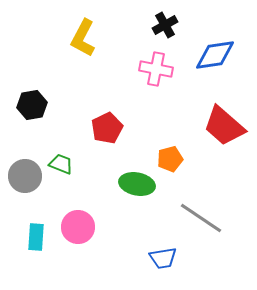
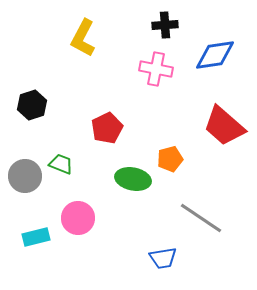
black cross: rotated 25 degrees clockwise
black hexagon: rotated 8 degrees counterclockwise
green ellipse: moved 4 px left, 5 px up
pink circle: moved 9 px up
cyan rectangle: rotated 72 degrees clockwise
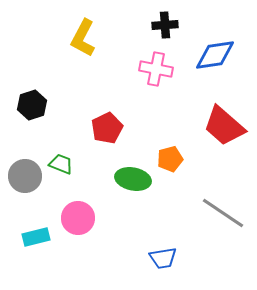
gray line: moved 22 px right, 5 px up
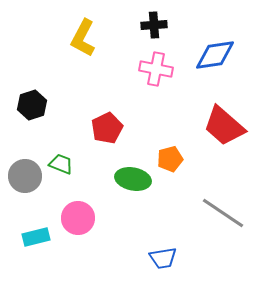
black cross: moved 11 px left
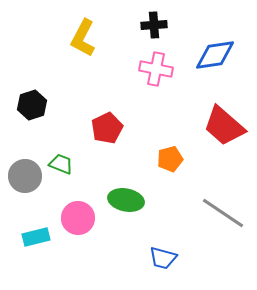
green ellipse: moved 7 px left, 21 px down
blue trapezoid: rotated 24 degrees clockwise
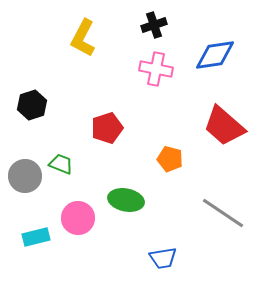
black cross: rotated 15 degrees counterclockwise
red pentagon: rotated 8 degrees clockwise
orange pentagon: rotated 30 degrees clockwise
blue trapezoid: rotated 24 degrees counterclockwise
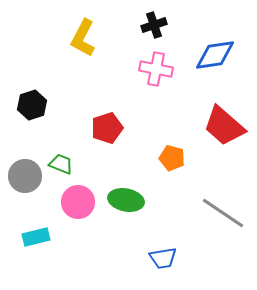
orange pentagon: moved 2 px right, 1 px up
pink circle: moved 16 px up
